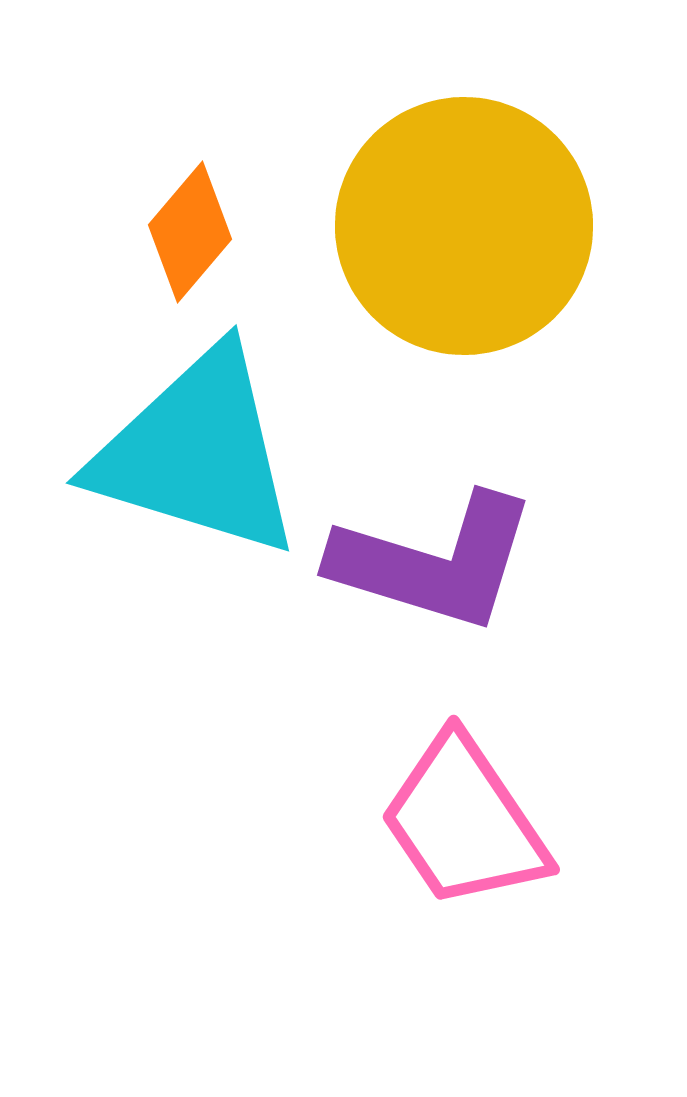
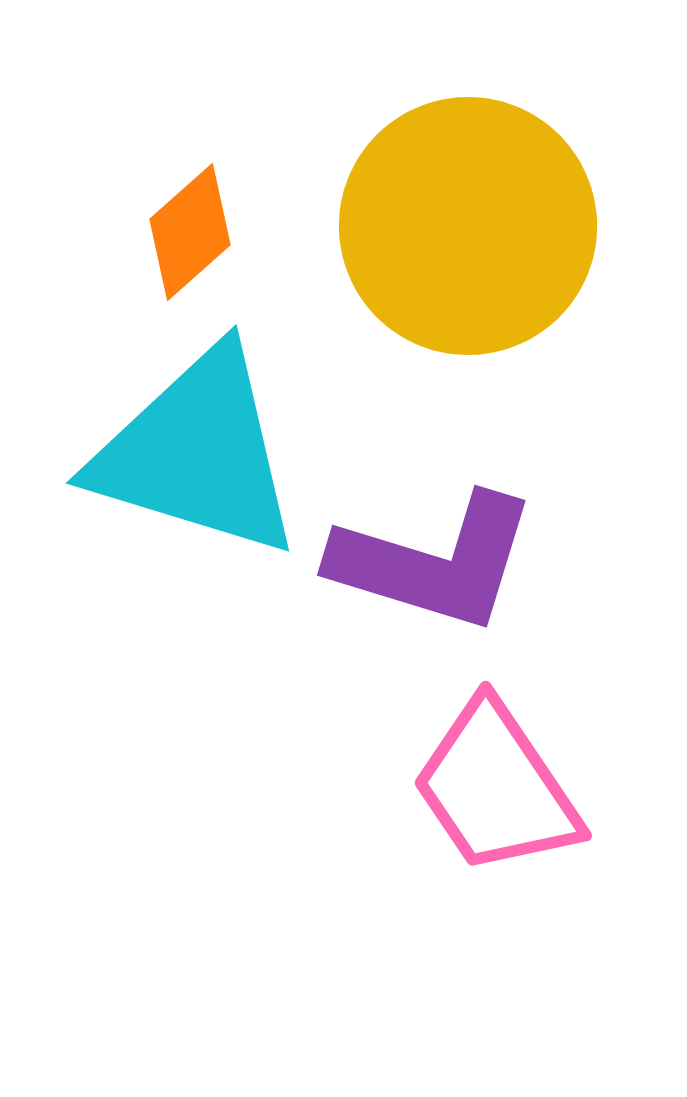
yellow circle: moved 4 px right
orange diamond: rotated 8 degrees clockwise
pink trapezoid: moved 32 px right, 34 px up
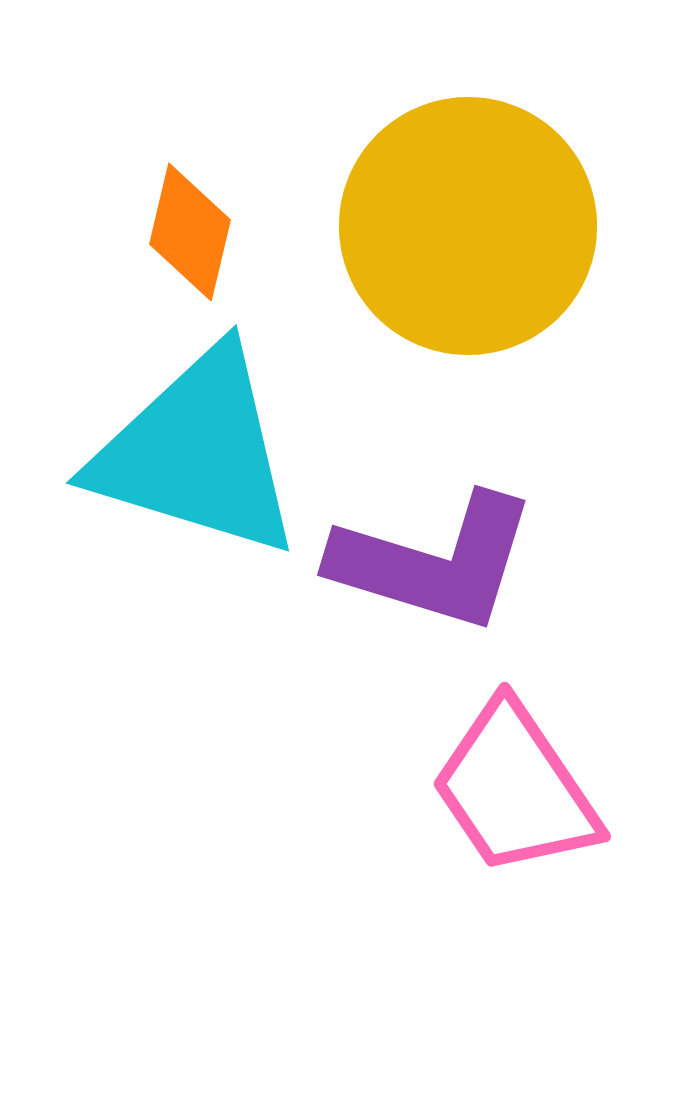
orange diamond: rotated 35 degrees counterclockwise
pink trapezoid: moved 19 px right, 1 px down
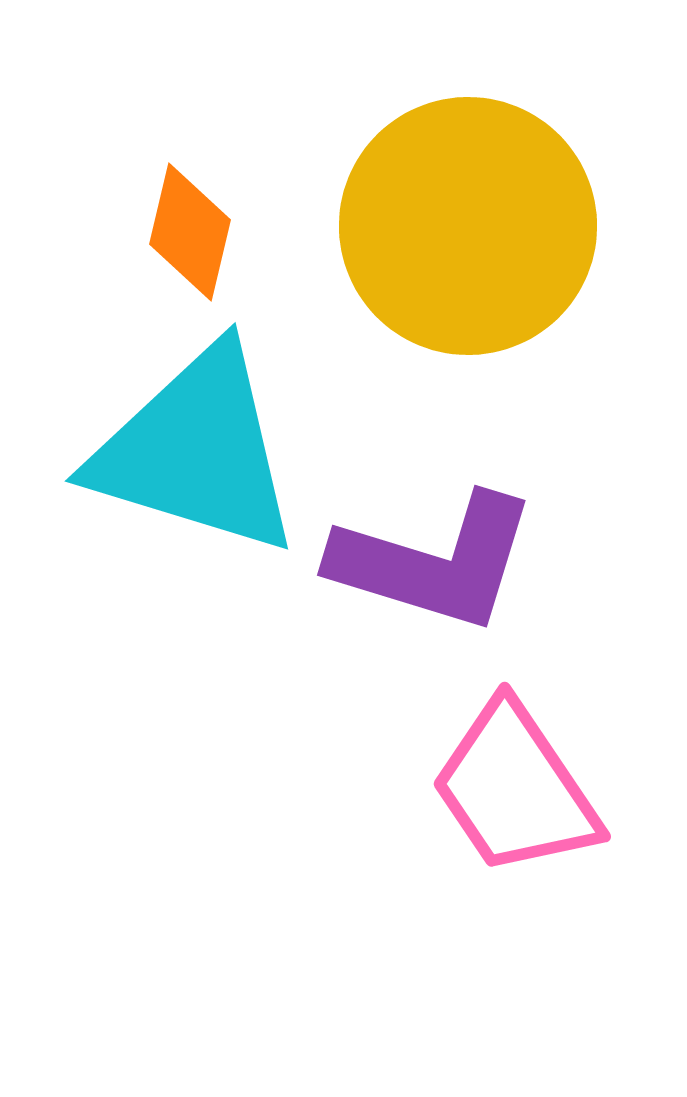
cyan triangle: moved 1 px left, 2 px up
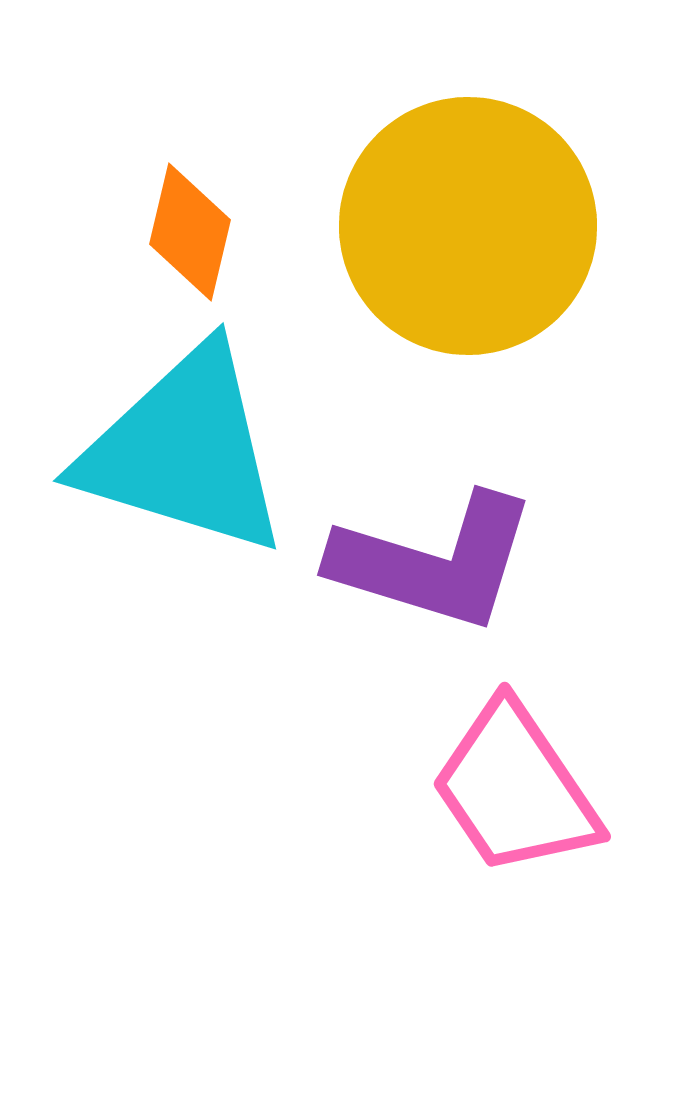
cyan triangle: moved 12 px left
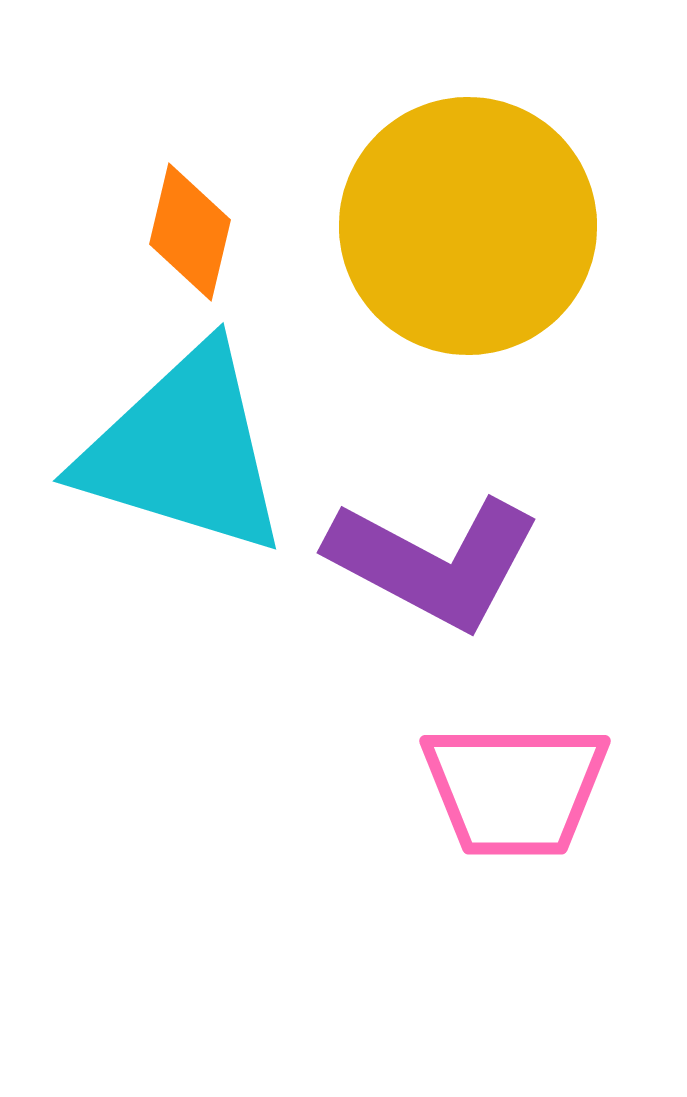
purple L-shape: rotated 11 degrees clockwise
pink trapezoid: rotated 56 degrees counterclockwise
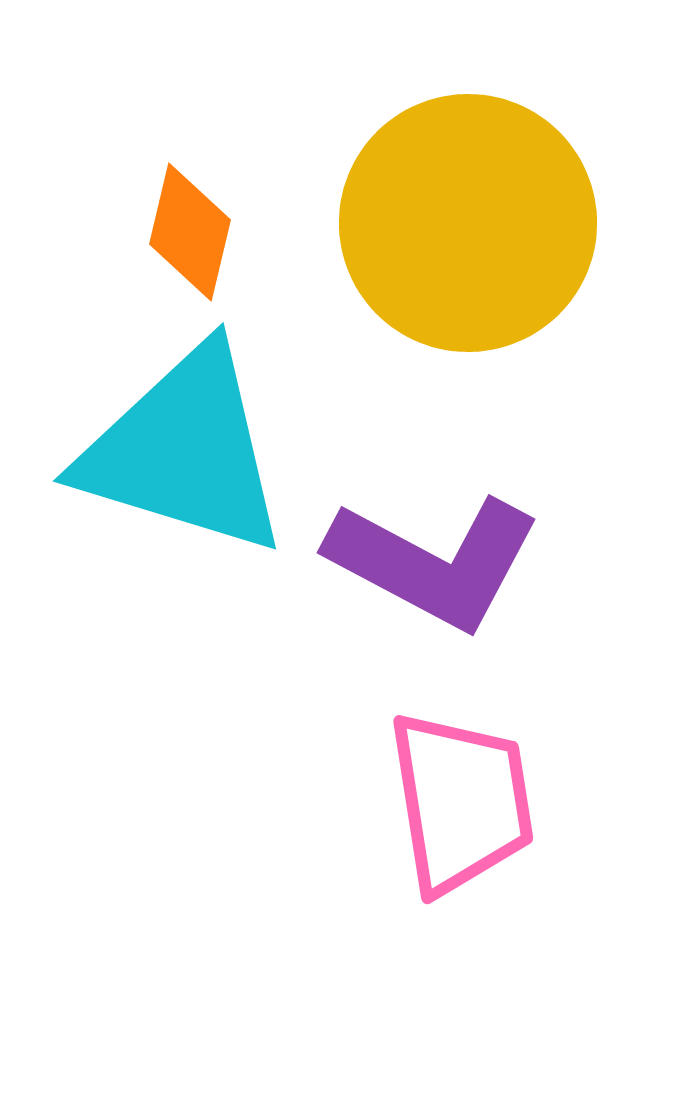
yellow circle: moved 3 px up
pink trapezoid: moved 54 px left, 13 px down; rotated 99 degrees counterclockwise
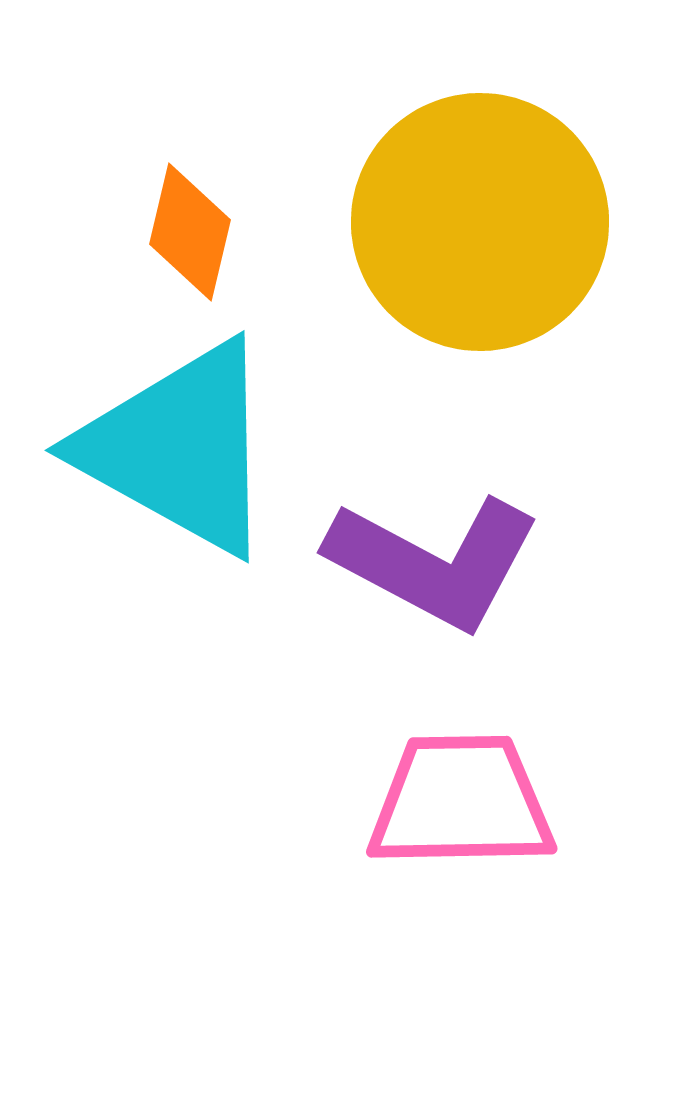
yellow circle: moved 12 px right, 1 px up
cyan triangle: moved 5 px left, 3 px up; rotated 12 degrees clockwise
pink trapezoid: rotated 82 degrees counterclockwise
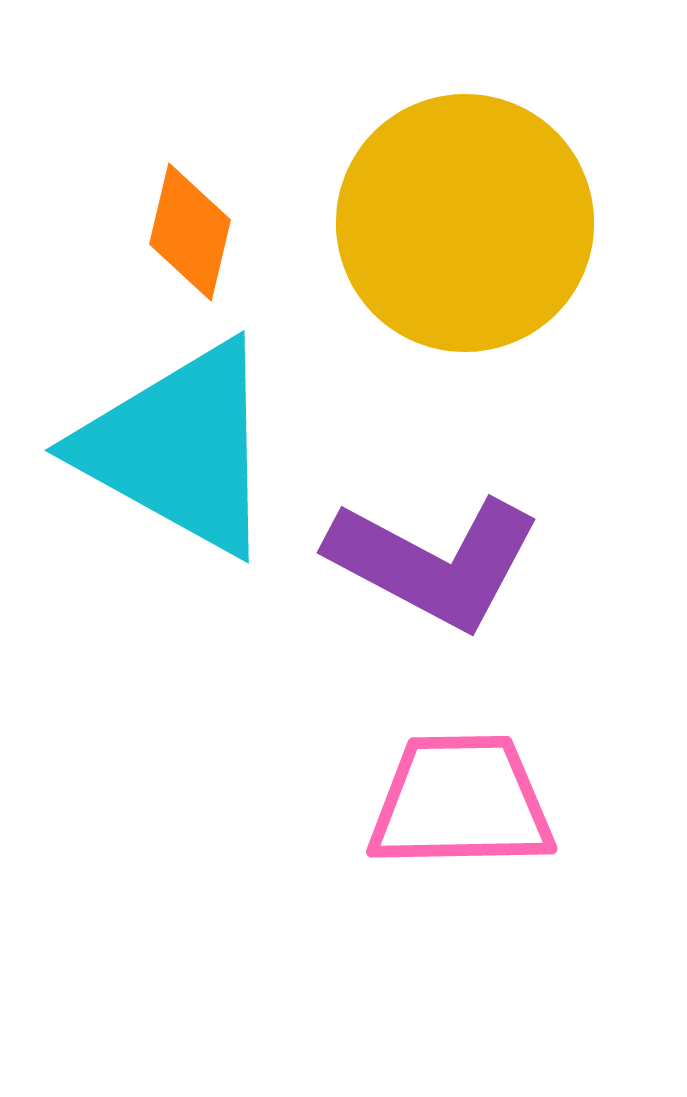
yellow circle: moved 15 px left, 1 px down
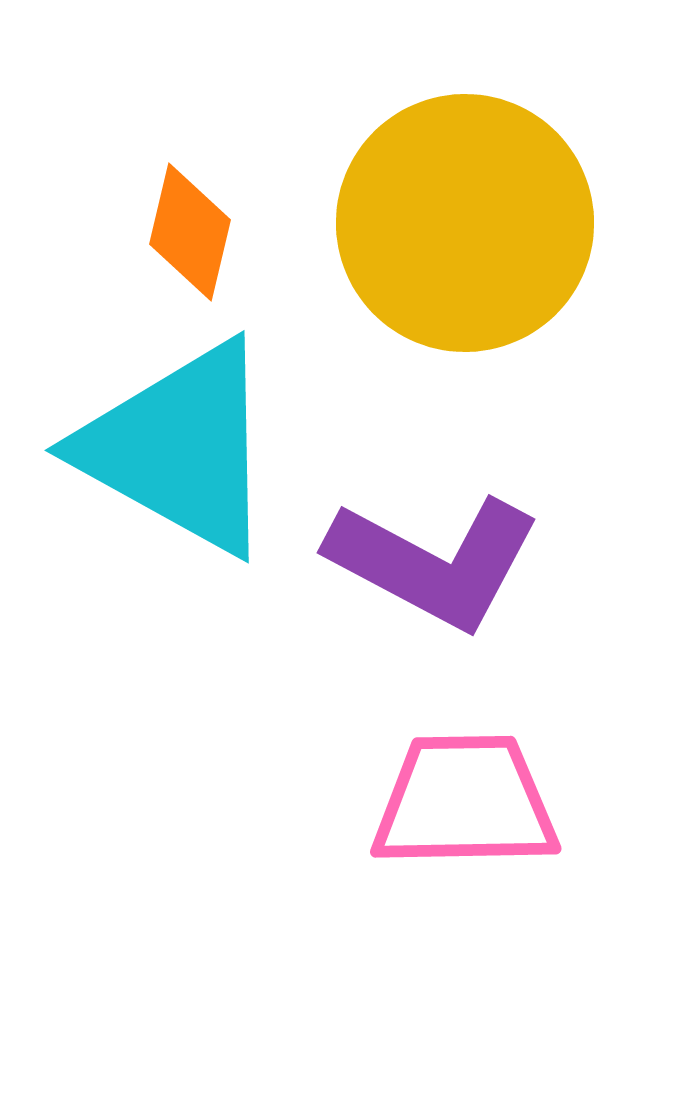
pink trapezoid: moved 4 px right
